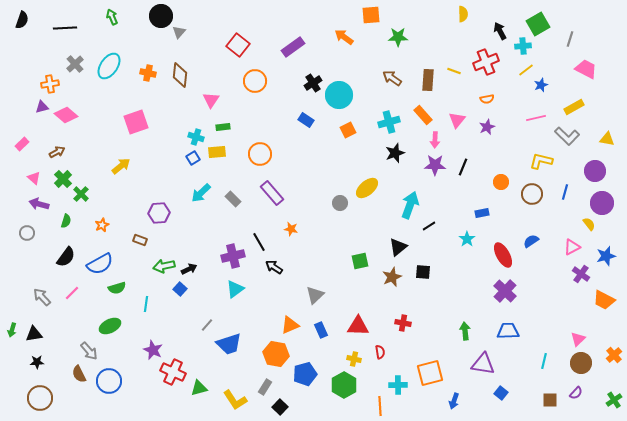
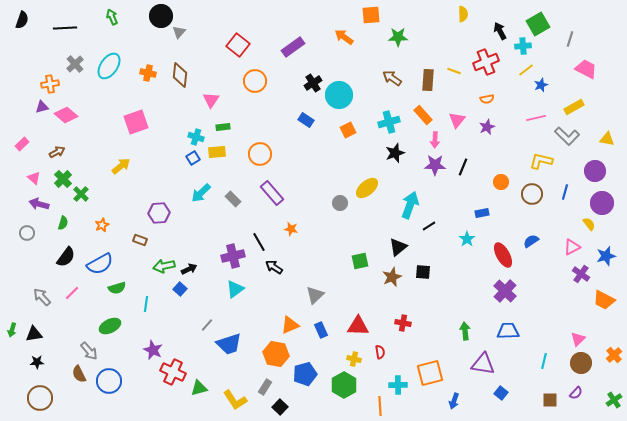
green semicircle at (66, 221): moved 3 px left, 2 px down
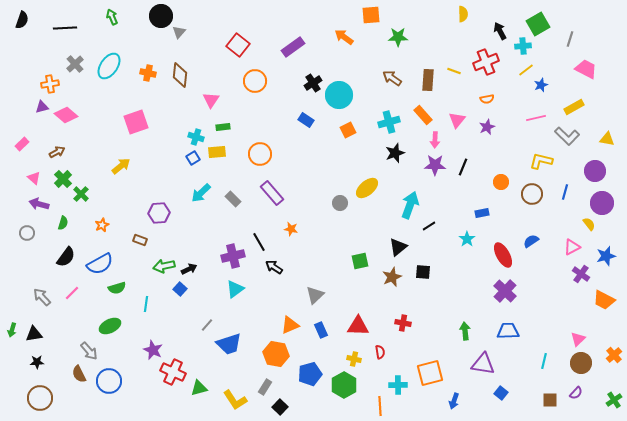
blue pentagon at (305, 374): moved 5 px right
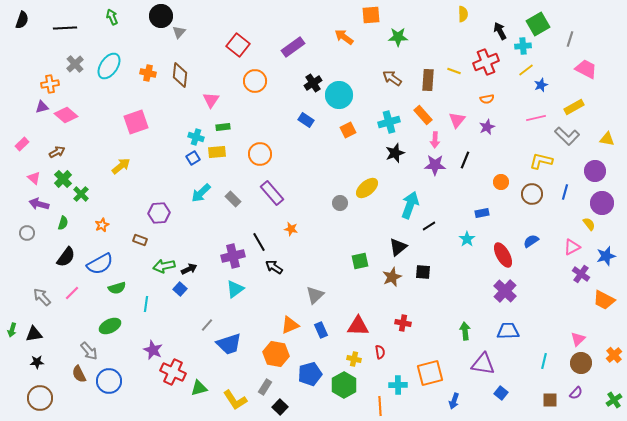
black line at (463, 167): moved 2 px right, 7 px up
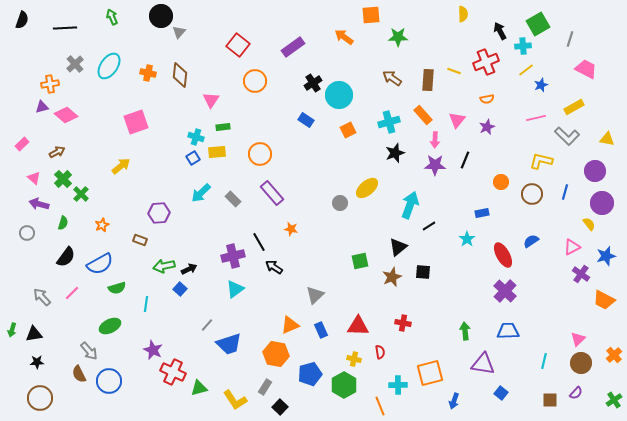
orange line at (380, 406): rotated 18 degrees counterclockwise
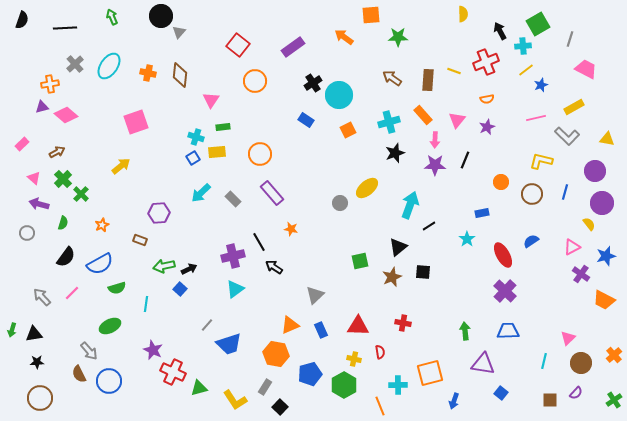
pink triangle at (578, 339): moved 10 px left, 1 px up
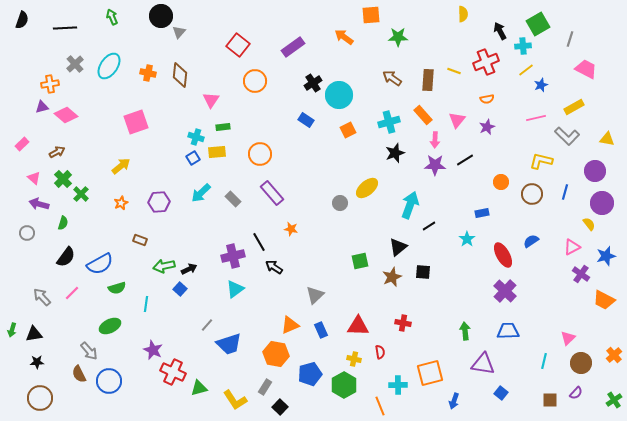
black line at (465, 160): rotated 36 degrees clockwise
purple hexagon at (159, 213): moved 11 px up
orange star at (102, 225): moved 19 px right, 22 px up
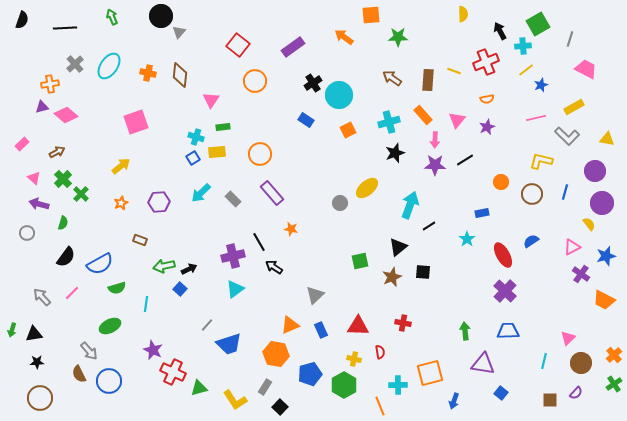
green cross at (614, 400): moved 16 px up
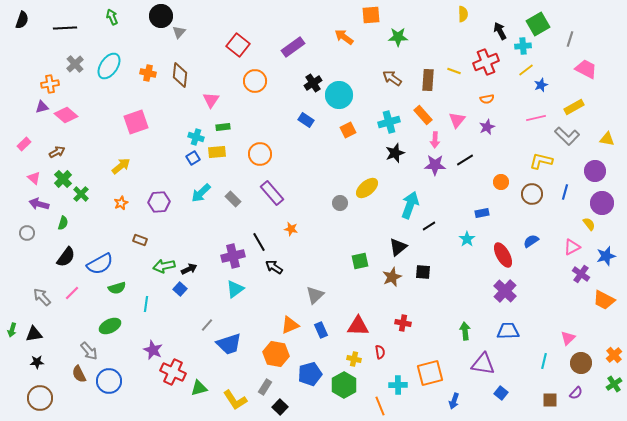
pink rectangle at (22, 144): moved 2 px right
